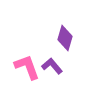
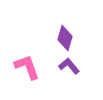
purple L-shape: moved 17 px right
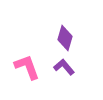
purple L-shape: moved 5 px left, 1 px down
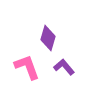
purple diamond: moved 17 px left
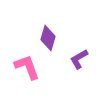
purple L-shape: moved 15 px right, 8 px up; rotated 80 degrees counterclockwise
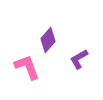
purple diamond: moved 2 px down; rotated 25 degrees clockwise
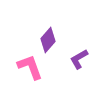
pink L-shape: moved 3 px right
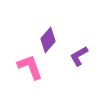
purple L-shape: moved 3 px up
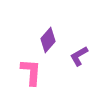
pink L-shape: moved 1 px right, 5 px down; rotated 24 degrees clockwise
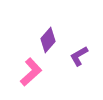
pink L-shape: rotated 44 degrees clockwise
